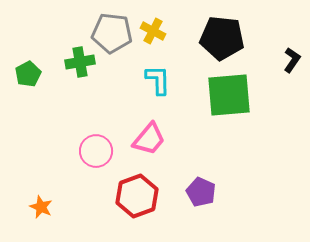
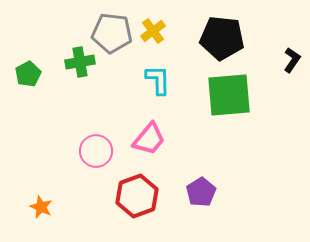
yellow cross: rotated 25 degrees clockwise
purple pentagon: rotated 16 degrees clockwise
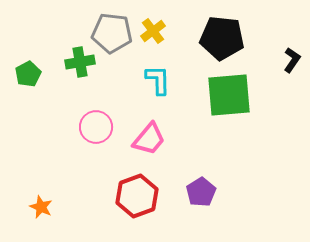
pink circle: moved 24 px up
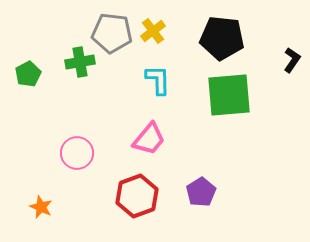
pink circle: moved 19 px left, 26 px down
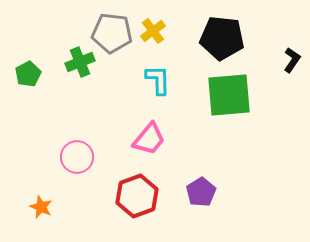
green cross: rotated 12 degrees counterclockwise
pink circle: moved 4 px down
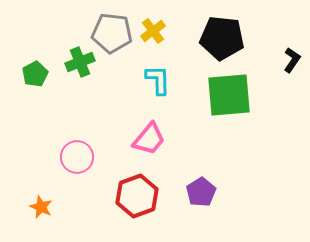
green pentagon: moved 7 px right
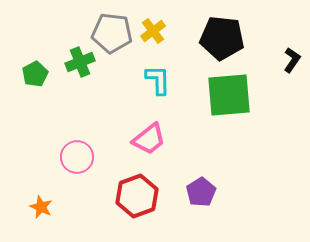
pink trapezoid: rotated 12 degrees clockwise
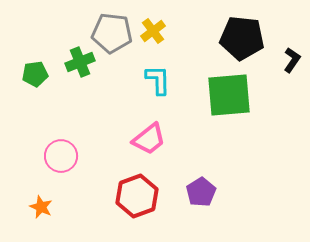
black pentagon: moved 20 px right
green pentagon: rotated 20 degrees clockwise
pink circle: moved 16 px left, 1 px up
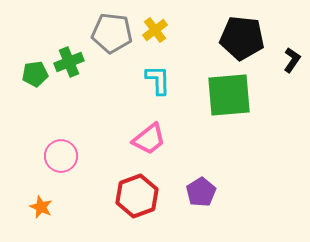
yellow cross: moved 2 px right, 1 px up
green cross: moved 11 px left
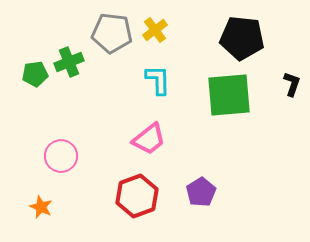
black L-shape: moved 24 px down; rotated 15 degrees counterclockwise
